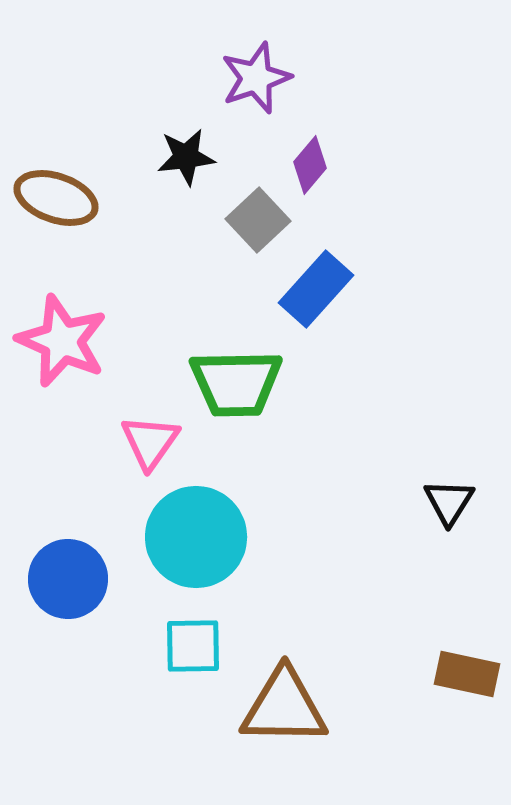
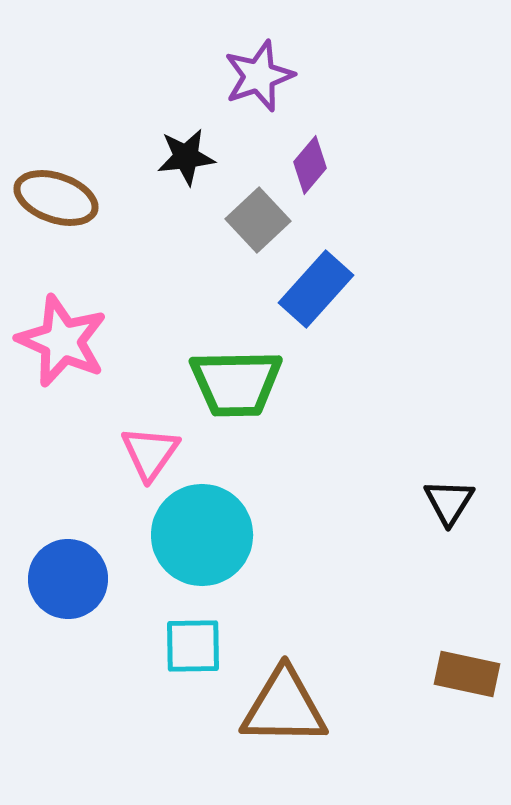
purple star: moved 3 px right, 2 px up
pink triangle: moved 11 px down
cyan circle: moved 6 px right, 2 px up
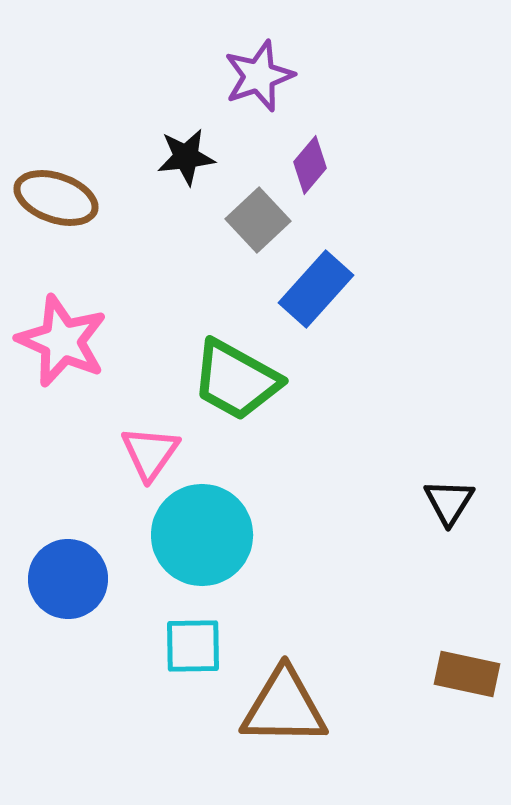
green trapezoid: moved 3 px up; rotated 30 degrees clockwise
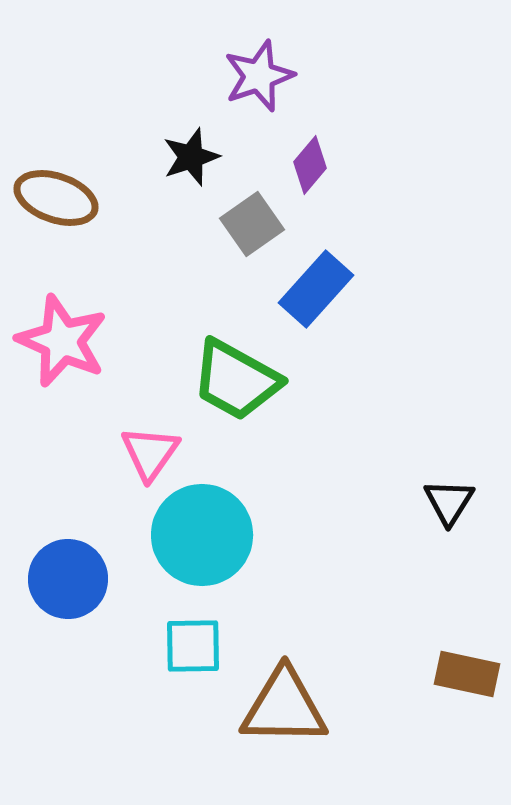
black star: moved 5 px right; rotated 12 degrees counterclockwise
gray square: moved 6 px left, 4 px down; rotated 8 degrees clockwise
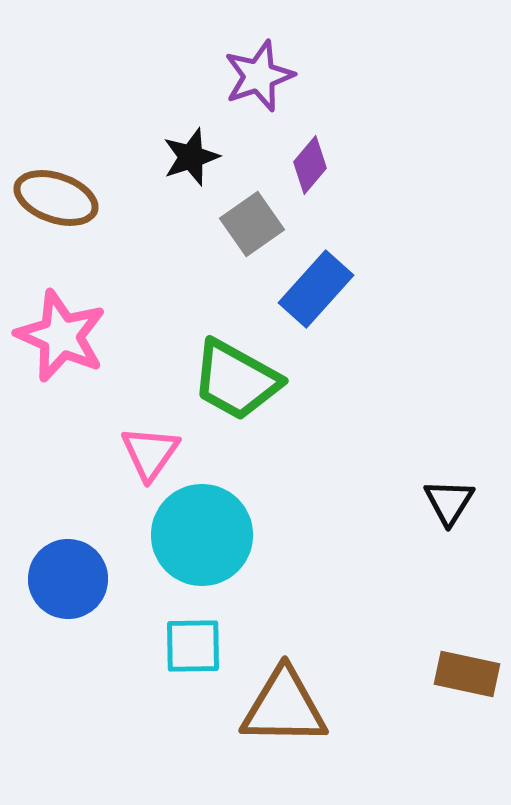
pink star: moved 1 px left, 5 px up
